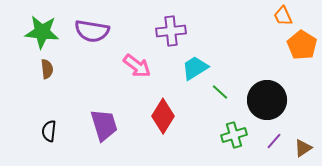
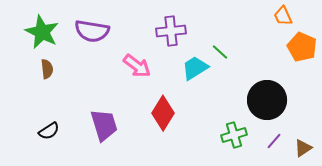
green star: rotated 20 degrees clockwise
orange pentagon: moved 2 px down; rotated 8 degrees counterclockwise
green line: moved 40 px up
red diamond: moved 3 px up
black semicircle: rotated 130 degrees counterclockwise
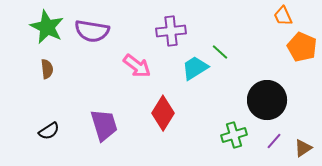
green star: moved 5 px right, 5 px up
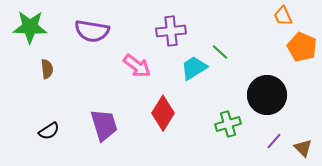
green star: moved 17 px left; rotated 24 degrees counterclockwise
cyan trapezoid: moved 1 px left
black circle: moved 5 px up
green cross: moved 6 px left, 11 px up
brown triangle: rotated 42 degrees counterclockwise
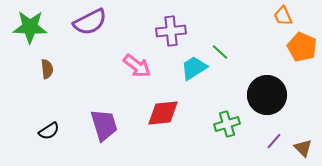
purple semicircle: moved 2 px left, 9 px up; rotated 36 degrees counterclockwise
red diamond: rotated 52 degrees clockwise
green cross: moved 1 px left
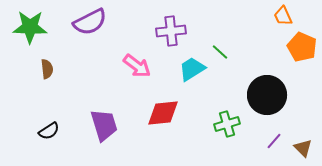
cyan trapezoid: moved 2 px left, 1 px down
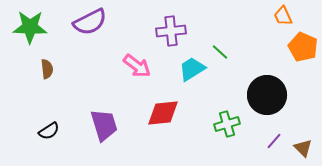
orange pentagon: moved 1 px right
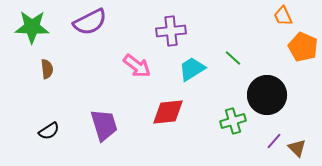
green star: moved 2 px right
green line: moved 13 px right, 6 px down
red diamond: moved 5 px right, 1 px up
green cross: moved 6 px right, 3 px up
brown triangle: moved 6 px left
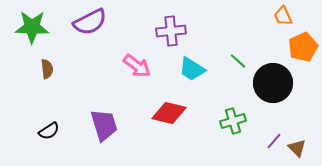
orange pentagon: rotated 24 degrees clockwise
green line: moved 5 px right, 3 px down
cyan trapezoid: rotated 116 degrees counterclockwise
black circle: moved 6 px right, 12 px up
red diamond: moved 1 px right, 1 px down; rotated 20 degrees clockwise
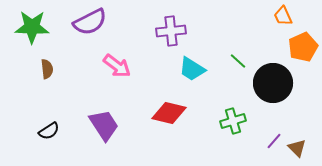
pink arrow: moved 20 px left
purple trapezoid: rotated 16 degrees counterclockwise
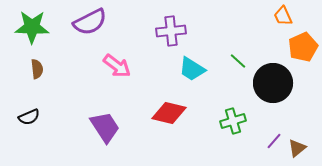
brown semicircle: moved 10 px left
purple trapezoid: moved 1 px right, 2 px down
black semicircle: moved 20 px left, 14 px up; rotated 10 degrees clockwise
brown triangle: rotated 36 degrees clockwise
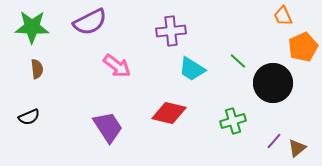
purple trapezoid: moved 3 px right
